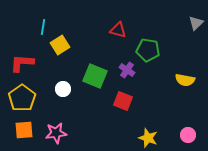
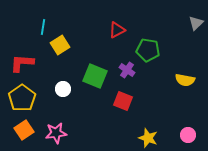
red triangle: moved 1 px left; rotated 42 degrees counterclockwise
orange square: rotated 30 degrees counterclockwise
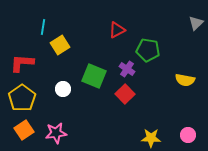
purple cross: moved 1 px up
green square: moved 1 px left
red square: moved 2 px right, 7 px up; rotated 24 degrees clockwise
yellow star: moved 3 px right; rotated 18 degrees counterclockwise
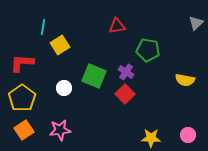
red triangle: moved 4 px up; rotated 18 degrees clockwise
purple cross: moved 1 px left, 3 px down
white circle: moved 1 px right, 1 px up
pink star: moved 4 px right, 3 px up
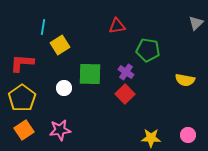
green square: moved 4 px left, 2 px up; rotated 20 degrees counterclockwise
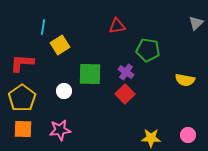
white circle: moved 3 px down
orange square: moved 1 px left, 1 px up; rotated 36 degrees clockwise
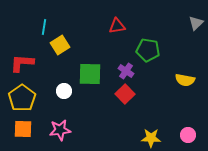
cyan line: moved 1 px right
purple cross: moved 1 px up
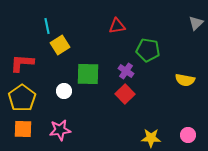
cyan line: moved 3 px right, 1 px up; rotated 21 degrees counterclockwise
green square: moved 2 px left
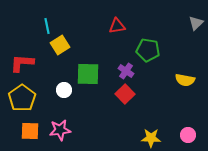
white circle: moved 1 px up
orange square: moved 7 px right, 2 px down
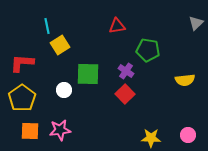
yellow semicircle: rotated 18 degrees counterclockwise
